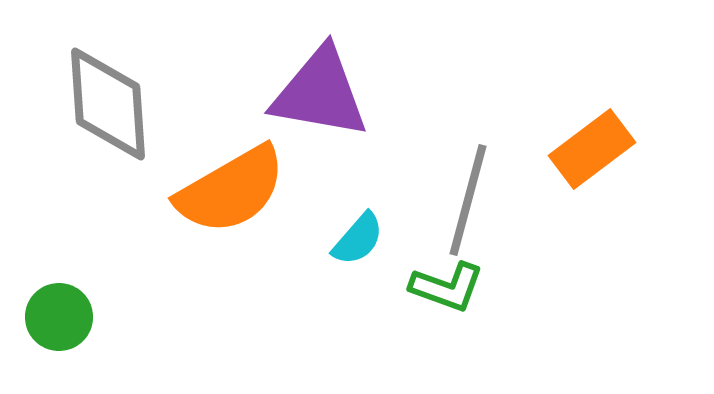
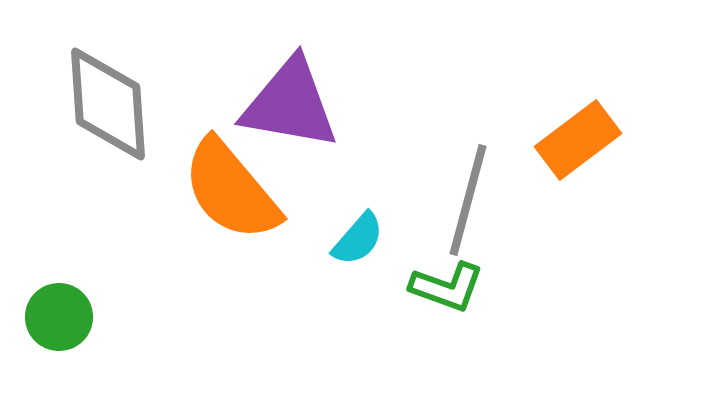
purple triangle: moved 30 px left, 11 px down
orange rectangle: moved 14 px left, 9 px up
orange semicircle: rotated 80 degrees clockwise
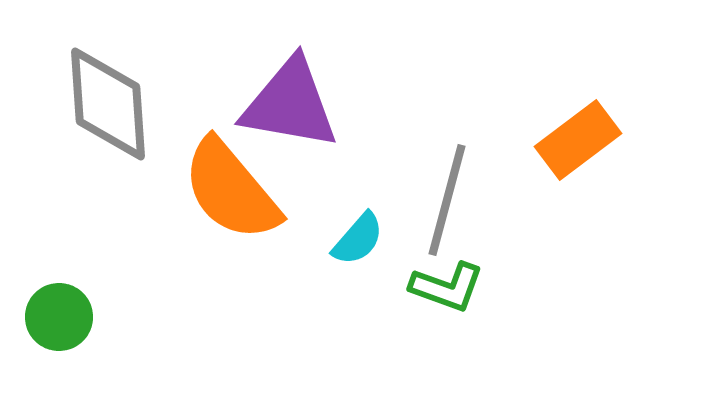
gray line: moved 21 px left
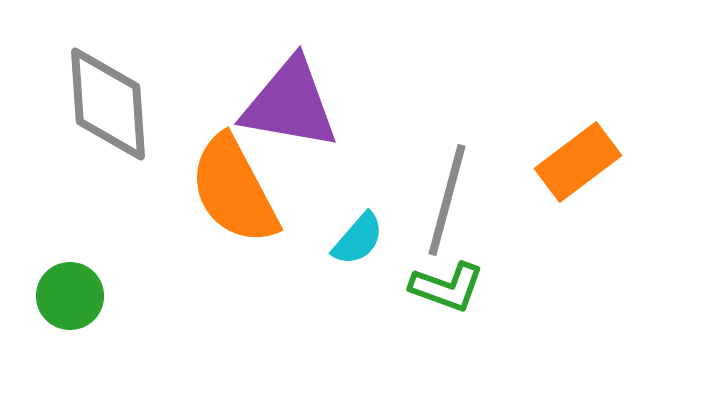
orange rectangle: moved 22 px down
orange semicircle: moved 3 px right; rotated 12 degrees clockwise
green circle: moved 11 px right, 21 px up
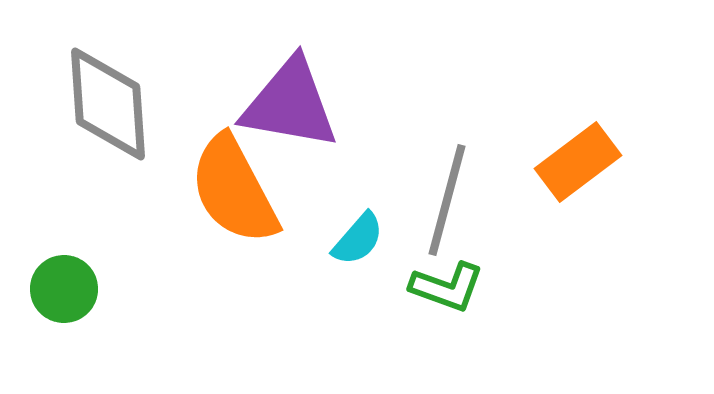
green circle: moved 6 px left, 7 px up
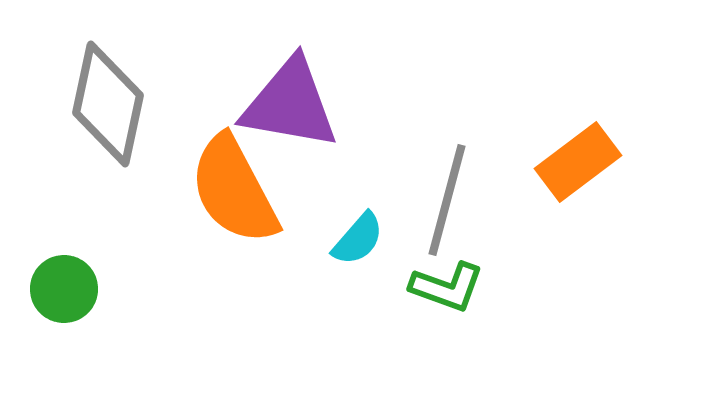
gray diamond: rotated 16 degrees clockwise
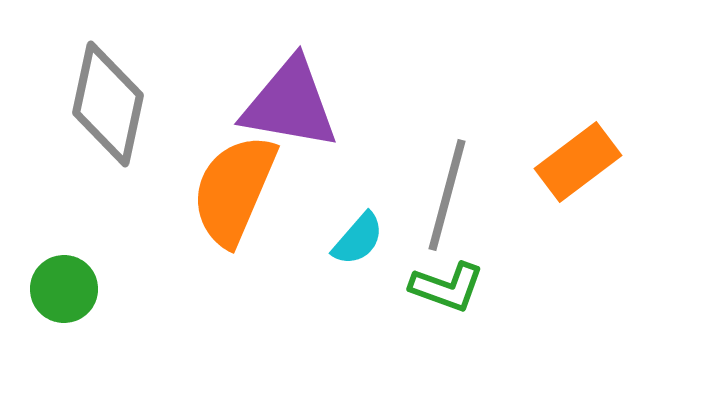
orange semicircle: rotated 51 degrees clockwise
gray line: moved 5 px up
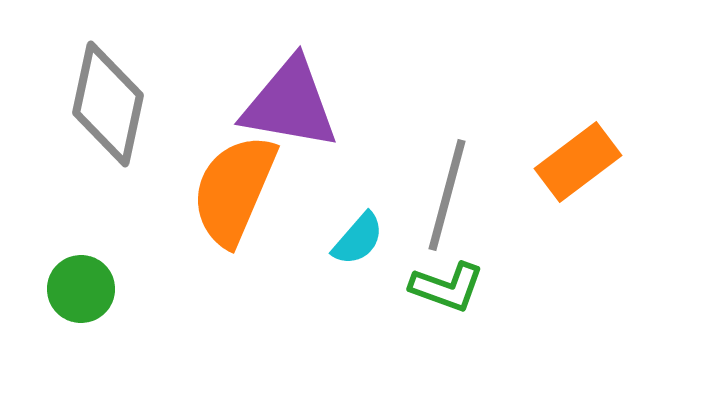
green circle: moved 17 px right
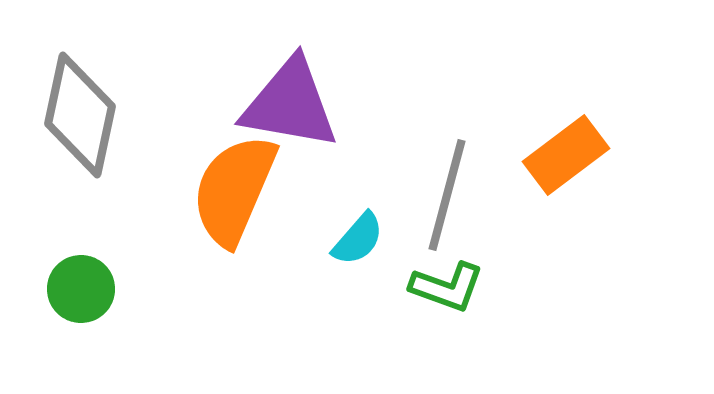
gray diamond: moved 28 px left, 11 px down
orange rectangle: moved 12 px left, 7 px up
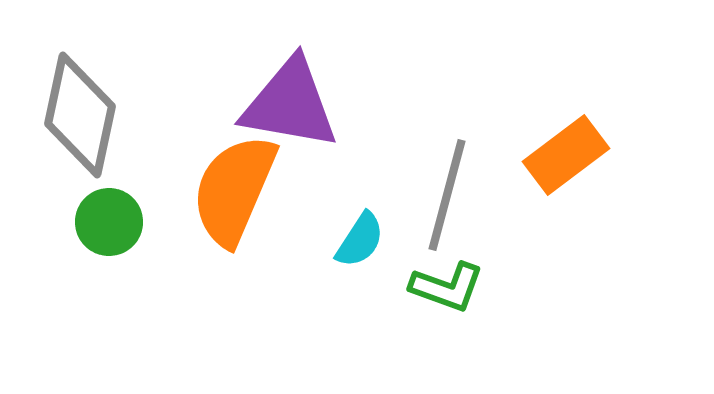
cyan semicircle: moved 2 px right, 1 px down; rotated 8 degrees counterclockwise
green circle: moved 28 px right, 67 px up
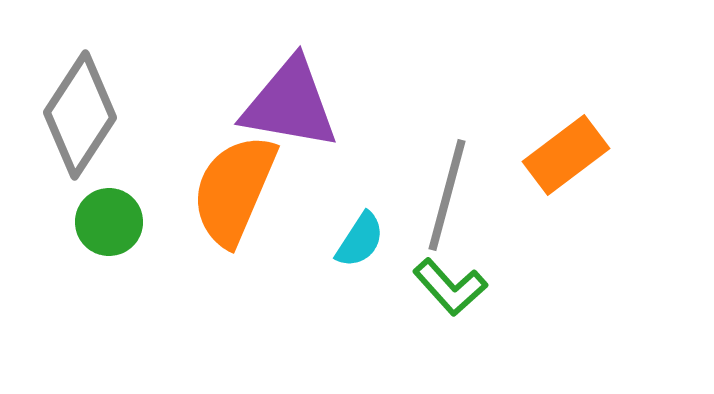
gray diamond: rotated 21 degrees clockwise
green L-shape: moved 3 px right; rotated 28 degrees clockwise
